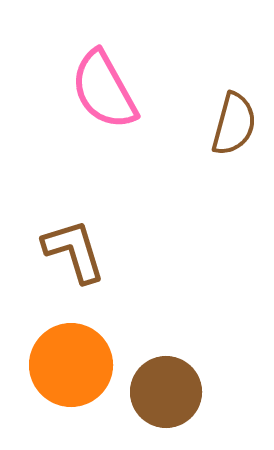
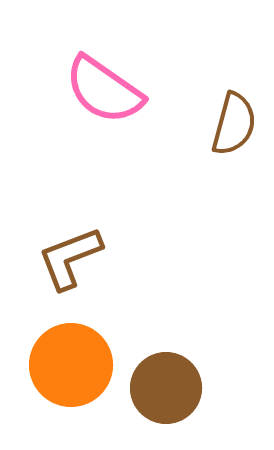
pink semicircle: rotated 26 degrees counterclockwise
brown L-shape: moved 4 px left, 7 px down; rotated 94 degrees counterclockwise
brown circle: moved 4 px up
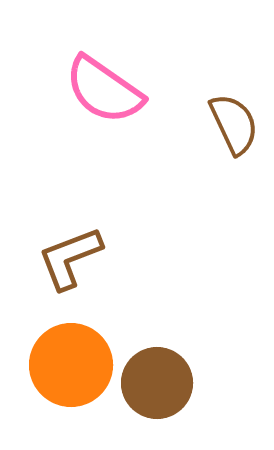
brown semicircle: rotated 40 degrees counterclockwise
brown circle: moved 9 px left, 5 px up
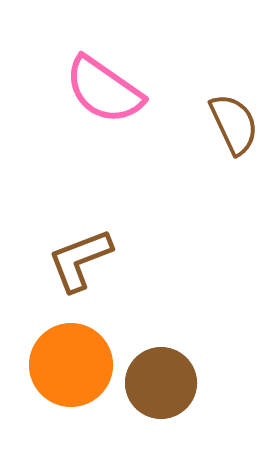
brown L-shape: moved 10 px right, 2 px down
brown circle: moved 4 px right
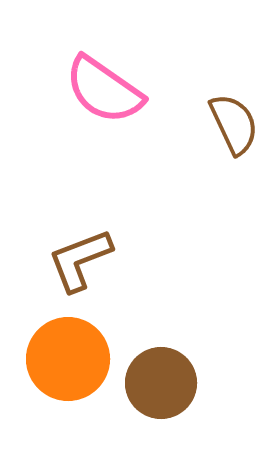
orange circle: moved 3 px left, 6 px up
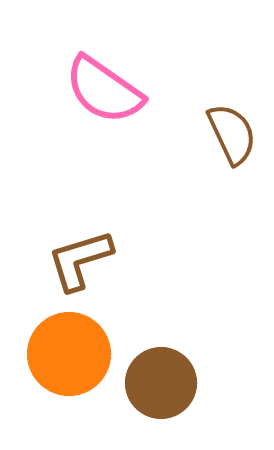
brown semicircle: moved 2 px left, 10 px down
brown L-shape: rotated 4 degrees clockwise
orange circle: moved 1 px right, 5 px up
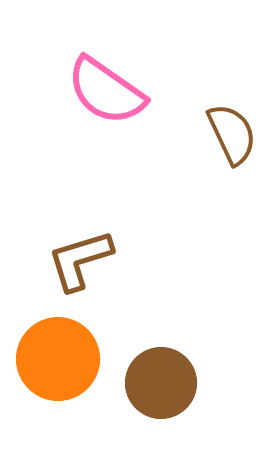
pink semicircle: moved 2 px right, 1 px down
orange circle: moved 11 px left, 5 px down
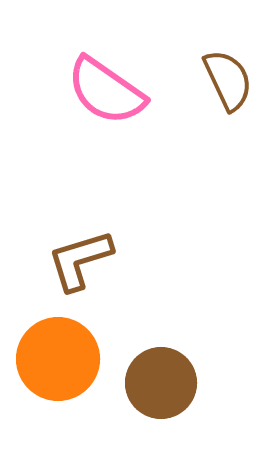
brown semicircle: moved 4 px left, 54 px up
